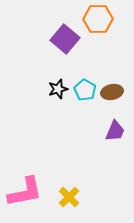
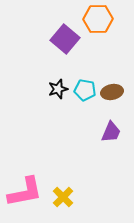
cyan pentagon: rotated 20 degrees counterclockwise
purple trapezoid: moved 4 px left, 1 px down
yellow cross: moved 6 px left
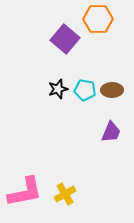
brown ellipse: moved 2 px up; rotated 10 degrees clockwise
yellow cross: moved 2 px right, 3 px up; rotated 15 degrees clockwise
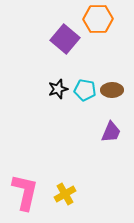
pink L-shape: rotated 66 degrees counterclockwise
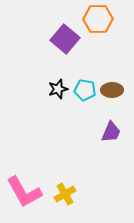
pink L-shape: moved 1 px left; rotated 138 degrees clockwise
